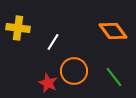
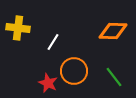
orange diamond: rotated 52 degrees counterclockwise
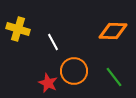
yellow cross: moved 1 px down; rotated 10 degrees clockwise
white line: rotated 60 degrees counterclockwise
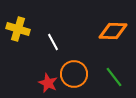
orange circle: moved 3 px down
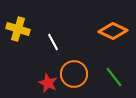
orange diamond: rotated 24 degrees clockwise
